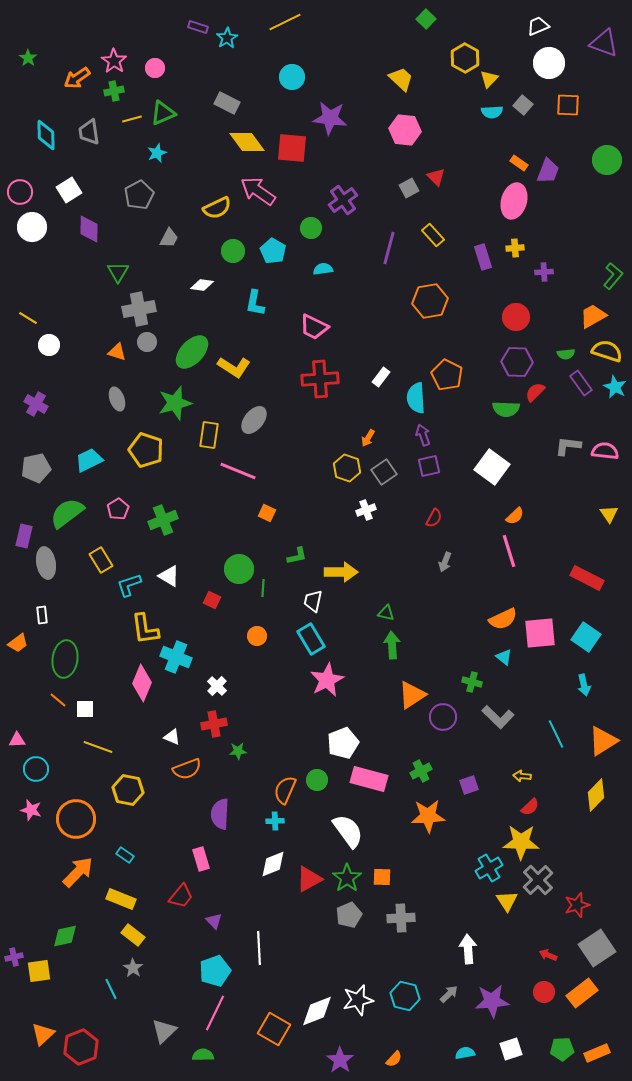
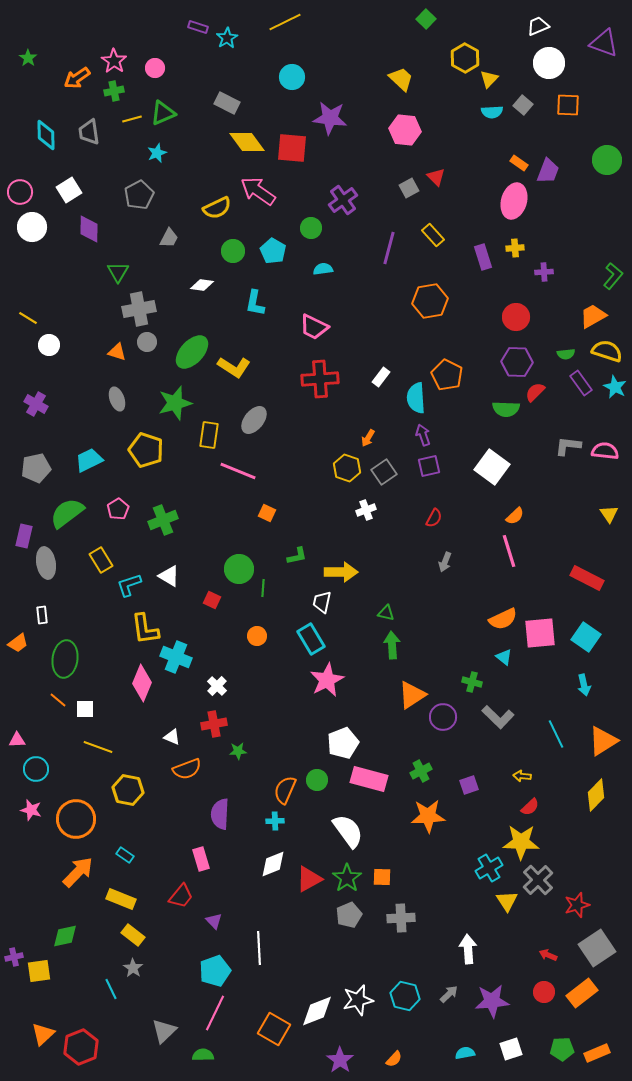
white trapezoid at (313, 601): moved 9 px right, 1 px down
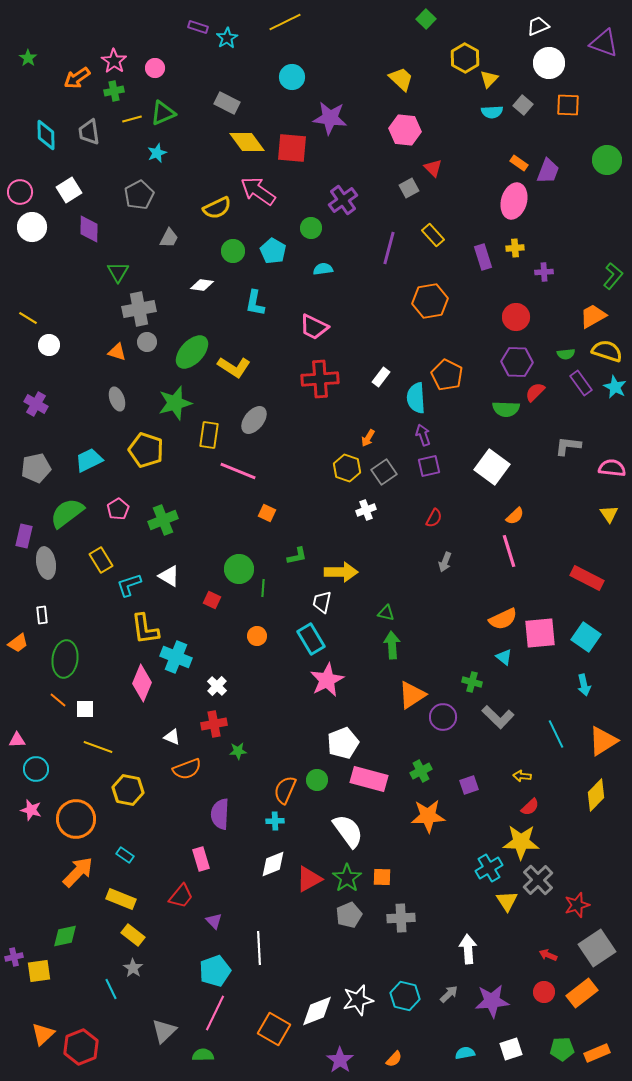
red triangle at (436, 177): moved 3 px left, 9 px up
pink semicircle at (605, 451): moved 7 px right, 17 px down
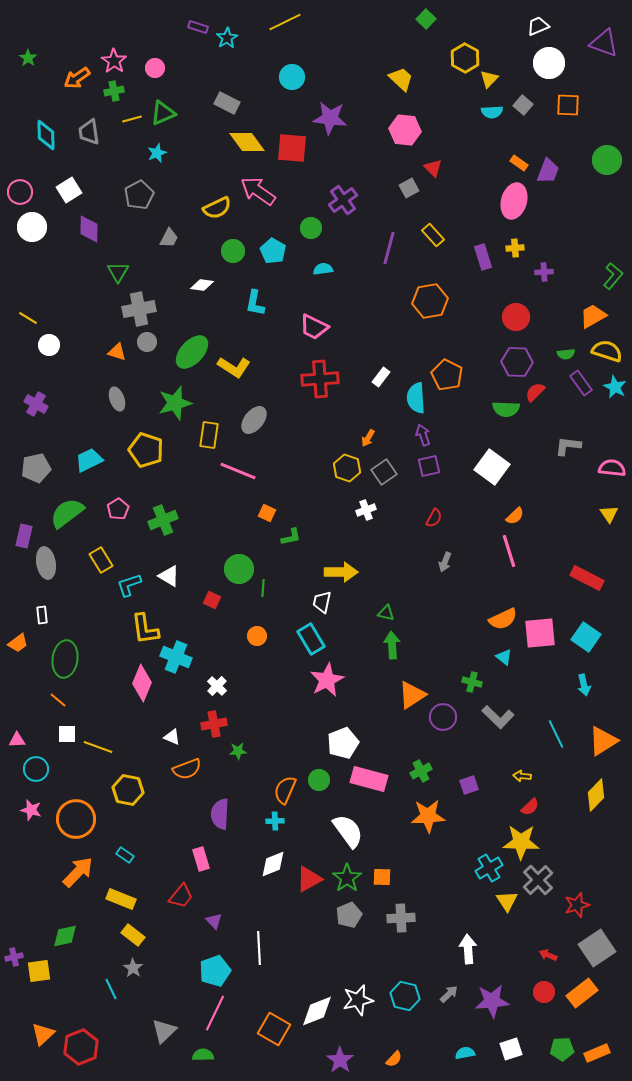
green L-shape at (297, 556): moved 6 px left, 19 px up
white square at (85, 709): moved 18 px left, 25 px down
green circle at (317, 780): moved 2 px right
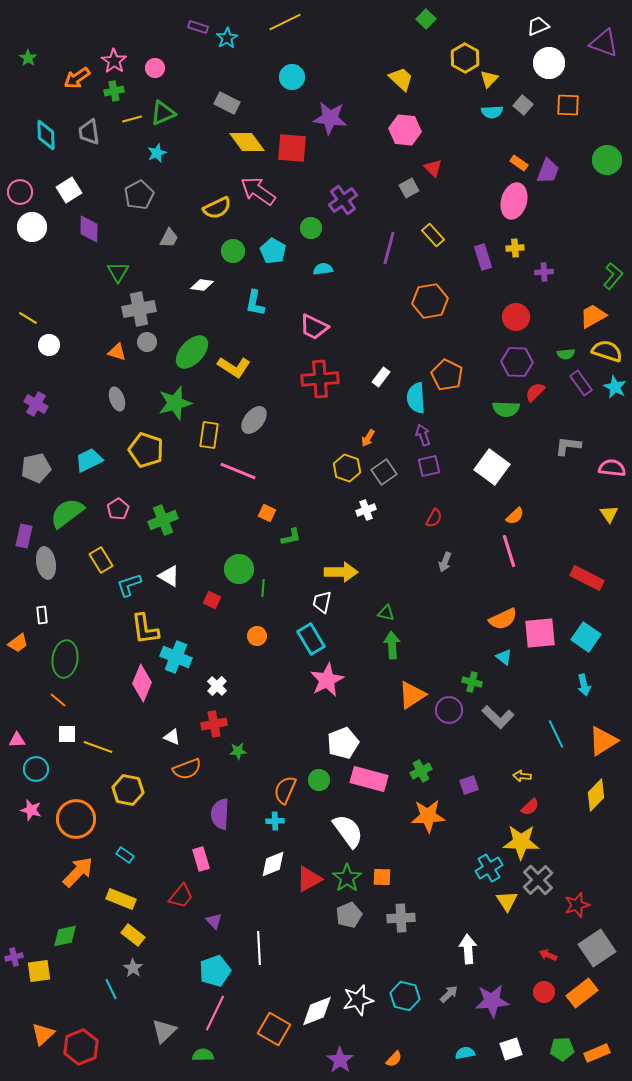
purple circle at (443, 717): moved 6 px right, 7 px up
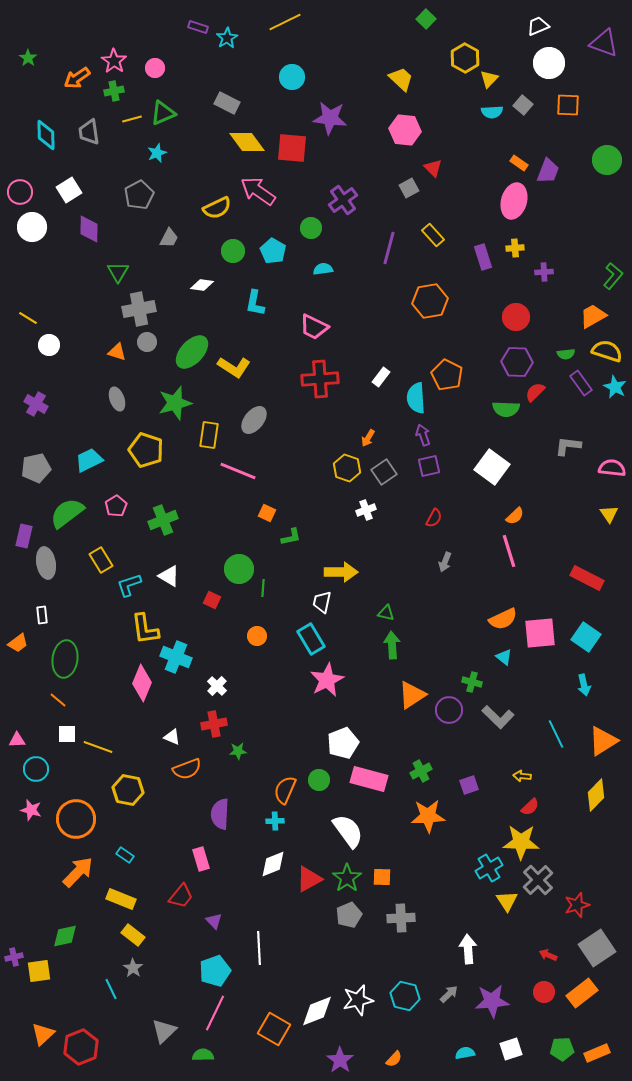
pink pentagon at (118, 509): moved 2 px left, 3 px up
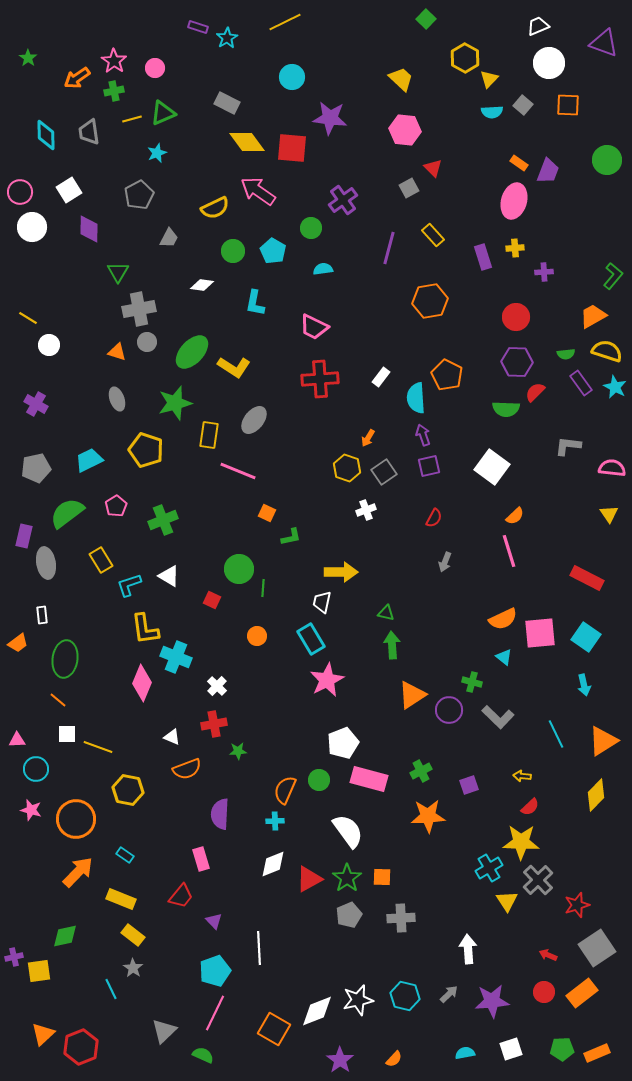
yellow semicircle at (217, 208): moved 2 px left
green semicircle at (203, 1055): rotated 25 degrees clockwise
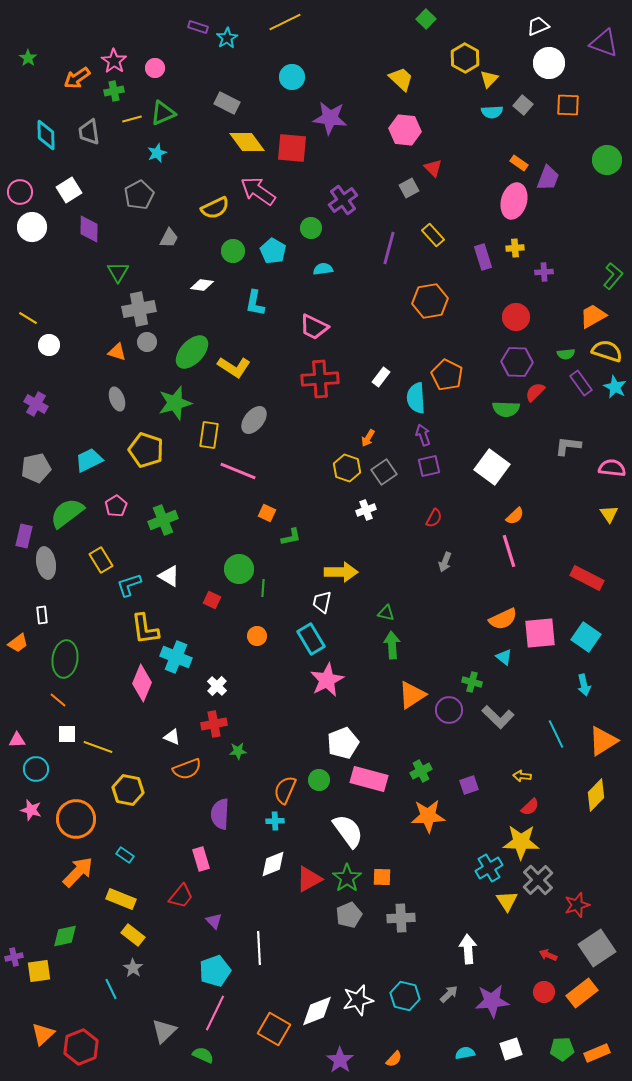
purple trapezoid at (548, 171): moved 7 px down
